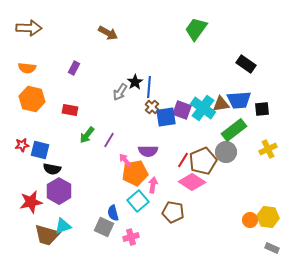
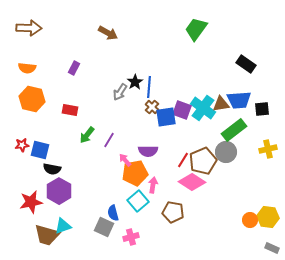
yellow cross at (268, 149): rotated 12 degrees clockwise
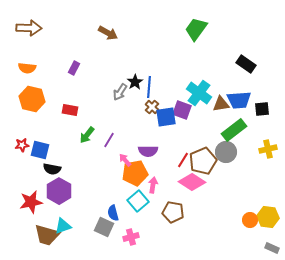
cyan cross at (203, 108): moved 4 px left, 15 px up
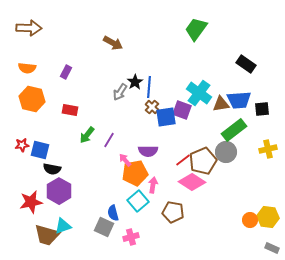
brown arrow at (108, 33): moved 5 px right, 10 px down
purple rectangle at (74, 68): moved 8 px left, 4 px down
red line at (183, 160): rotated 21 degrees clockwise
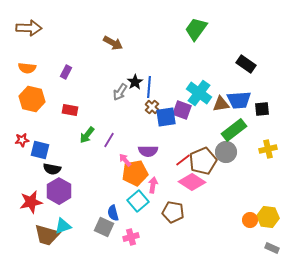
red star at (22, 145): moved 5 px up
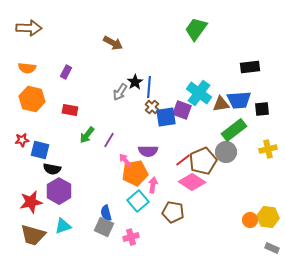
black rectangle at (246, 64): moved 4 px right, 3 px down; rotated 42 degrees counterclockwise
blue semicircle at (113, 213): moved 7 px left
brown trapezoid at (47, 235): moved 14 px left
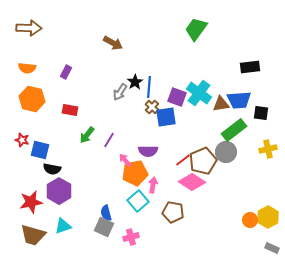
black square at (262, 109): moved 1 px left, 4 px down; rotated 14 degrees clockwise
purple square at (182, 110): moved 5 px left, 13 px up
red star at (22, 140): rotated 24 degrees clockwise
yellow hexagon at (268, 217): rotated 25 degrees clockwise
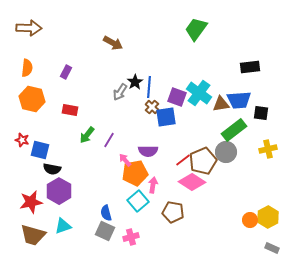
orange semicircle at (27, 68): rotated 90 degrees counterclockwise
gray square at (104, 227): moved 1 px right, 4 px down
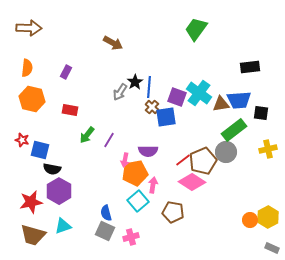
pink arrow at (125, 160): rotated 128 degrees counterclockwise
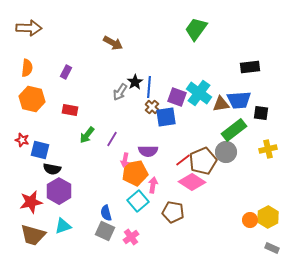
purple line at (109, 140): moved 3 px right, 1 px up
pink cross at (131, 237): rotated 21 degrees counterclockwise
